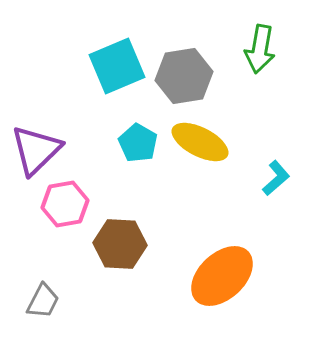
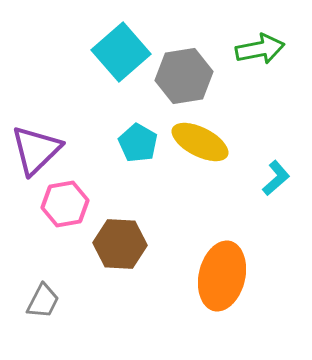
green arrow: rotated 111 degrees counterclockwise
cyan square: moved 4 px right, 14 px up; rotated 18 degrees counterclockwise
orange ellipse: rotated 34 degrees counterclockwise
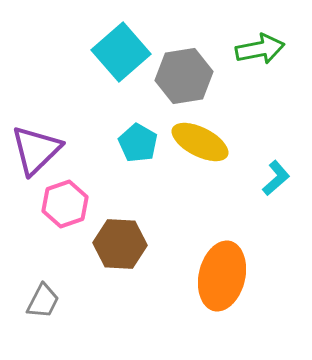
pink hexagon: rotated 9 degrees counterclockwise
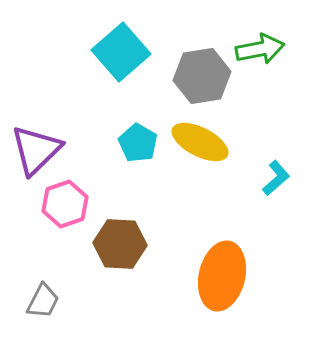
gray hexagon: moved 18 px right
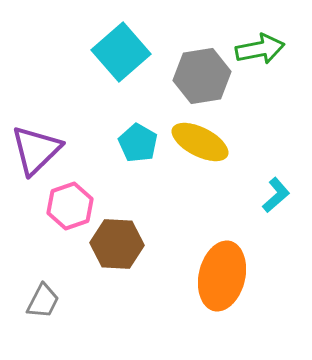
cyan L-shape: moved 17 px down
pink hexagon: moved 5 px right, 2 px down
brown hexagon: moved 3 px left
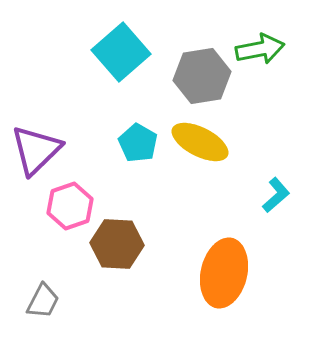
orange ellipse: moved 2 px right, 3 px up
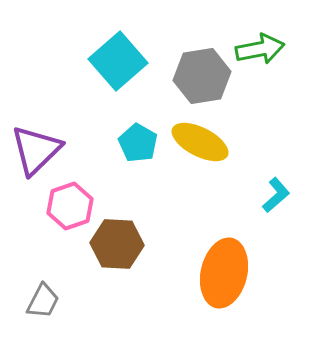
cyan square: moved 3 px left, 9 px down
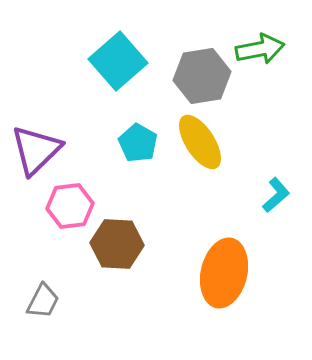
yellow ellipse: rotated 30 degrees clockwise
pink hexagon: rotated 12 degrees clockwise
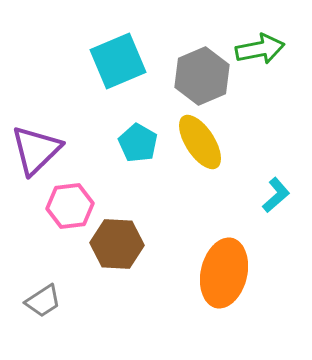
cyan square: rotated 18 degrees clockwise
gray hexagon: rotated 14 degrees counterclockwise
gray trapezoid: rotated 30 degrees clockwise
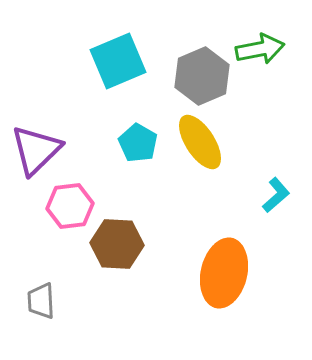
gray trapezoid: moved 2 px left; rotated 120 degrees clockwise
